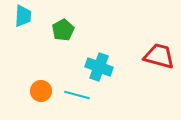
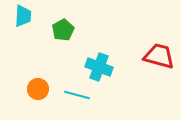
orange circle: moved 3 px left, 2 px up
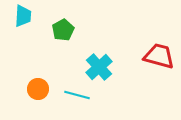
cyan cross: rotated 28 degrees clockwise
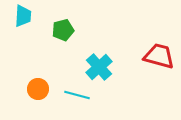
green pentagon: rotated 15 degrees clockwise
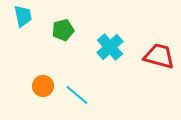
cyan trapezoid: rotated 15 degrees counterclockwise
cyan cross: moved 11 px right, 20 px up
orange circle: moved 5 px right, 3 px up
cyan line: rotated 25 degrees clockwise
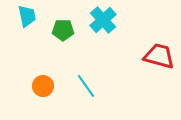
cyan trapezoid: moved 4 px right
green pentagon: rotated 15 degrees clockwise
cyan cross: moved 7 px left, 27 px up
cyan line: moved 9 px right, 9 px up; rotated 15 degrees clockwise
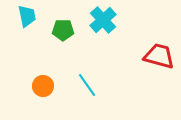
cyan line: moved 1 px right, 1 px up
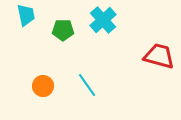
cyan trapezoid: moved 1 px left, 1 px up
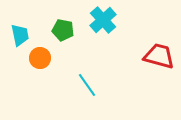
cyan trapezoid: moved 6 px left, 20 px down
green pentagon: rotated 10 degrees clockwise
orange circle: moved 3 px left, 28 px up
